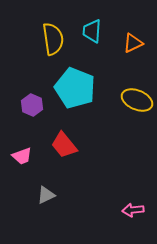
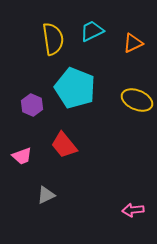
cyan trapezoid: rotated 60 degrees clockwise
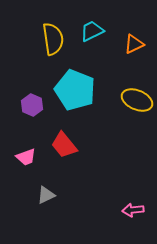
orange triangle: moved 1 px right, 1 px down
cyan pentagon: moved 2 px down
pink trapezoid: moved 4 px right, 1 px down
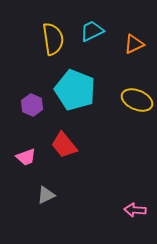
pink arrow: moved 2 px right; rotated 10 degrees clockwise
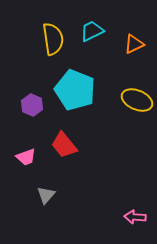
gray triangle: rotated 24 degrees counterclockwise
pink arrow: moved 7 px down
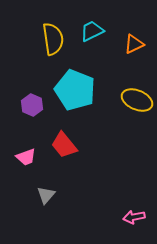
pink arrow: moved 1 px left; rotated 15 degrees counterclockwise
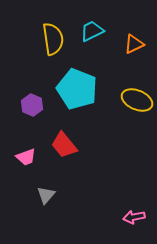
cyan pentagon: moved 2 px right, 1 px up
